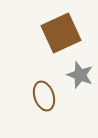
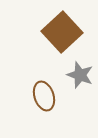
brown square: moved 1 px right, 1 px up; rotated 18 degrees counterclockwise
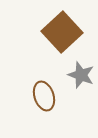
gray star: moved 1 px right
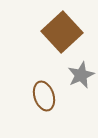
gray star: rotated 28 degrees clockwise
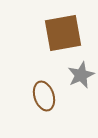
brown square: moved 1 px right, 1 px down; rotated 33 degrees clockwise
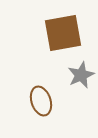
brown ellipse: moved 3 px left, 5 px down
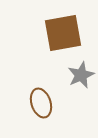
brown ellipse: moved 2 px down
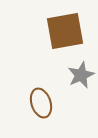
brown square: moved 2 px right, 2 px up
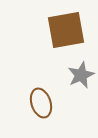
brown square: moved 1 px right, 1 px up
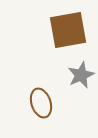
brown square: moved 2 px right
